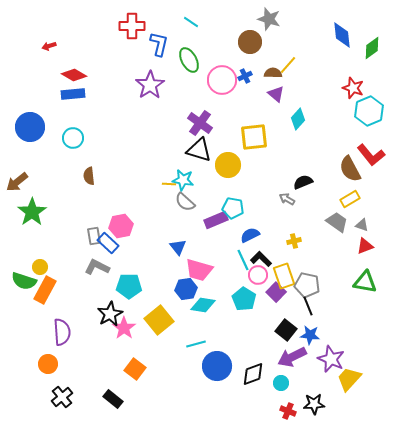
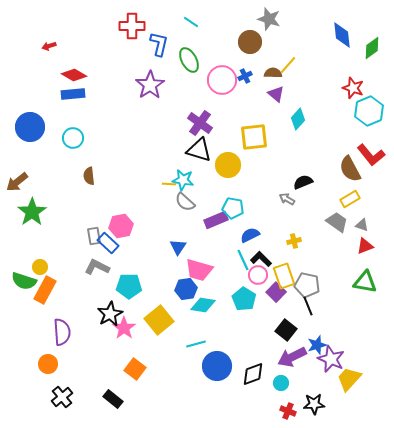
blue triangle at (178, 247): rotated 12 degrees clockwise
blue star at (310, 335): moved 7 px right, 10 px down; rotated 24 degrees counterclockwise
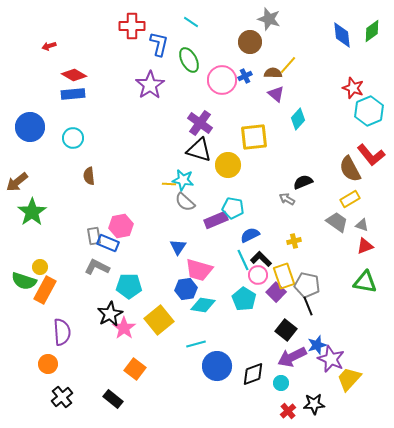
green diamond at (372, 48): moved 17 px up
blue rectangle at (108, 243): rotated 20 degrees counterclockwise
red cross at (288, 411): rotated 28 degrees clockwise
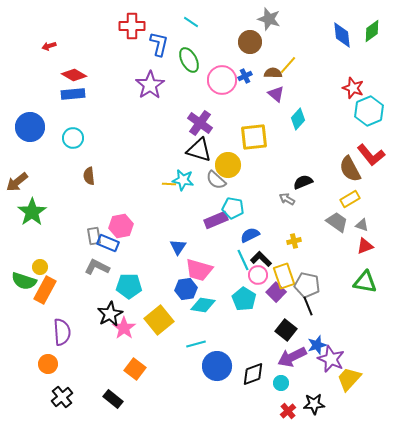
gray semicircle at (185, 202): moved 31 px right, 22 px up
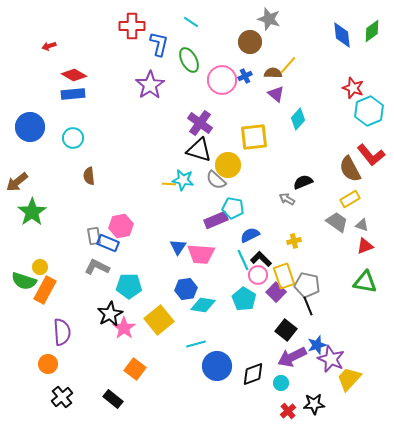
pink trapezoid at (199, 270): moved 2 px right, 16 px up; rotated 12 degrees counterclockwise
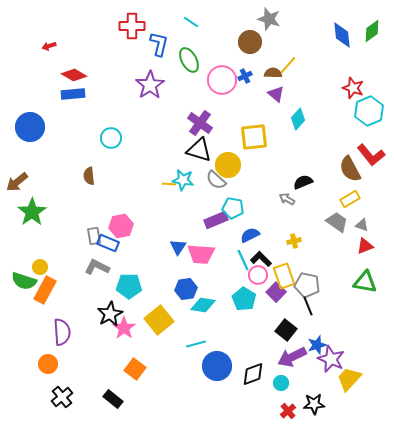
cyan circle at (73, 138): moved 38 px right
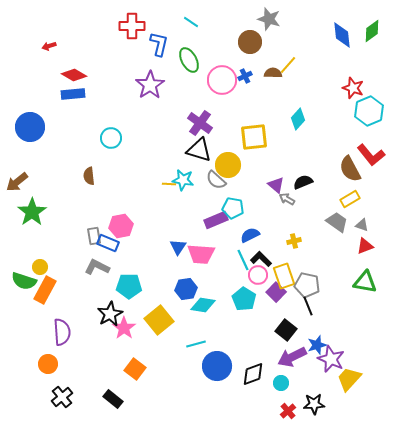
purple triangle at (276, 94): moved 91 px down
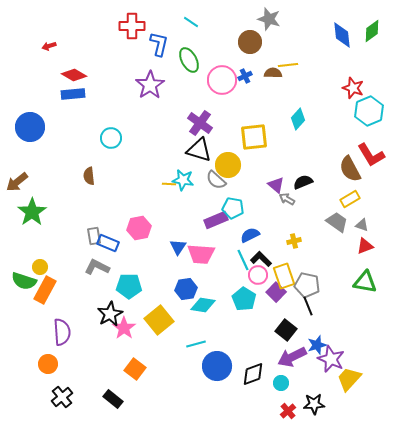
yellow line at (288, 65): rotated 42 degrees clockwise
red L-shape at (371, 155): rotated 8 degrees clockwise
pink hexagon at (121, 226): moved 18 px right, 2 px down
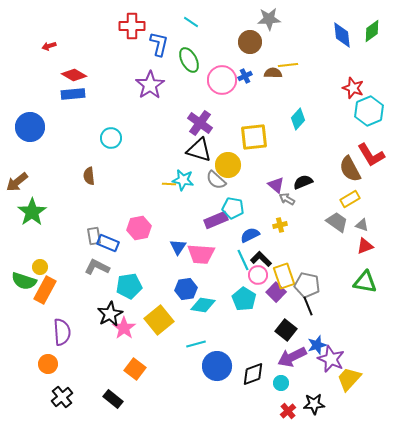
gray star at (269, 19): rotated 20 degrees counterclockwise
yellow cross at (294, 241): moved 14 px left, 16 px up
cyan pentagon at (129, 286): rotated 10 degrees counterclockwise
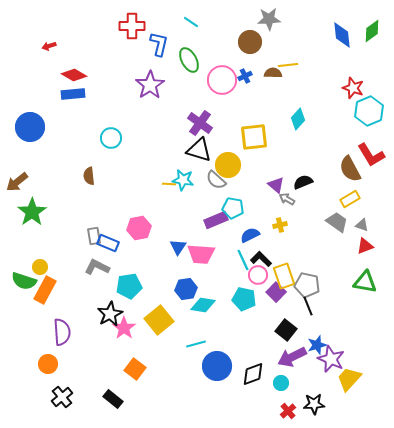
cyan pentagon at (244, 299): rotated 20 degrees counterclockwise
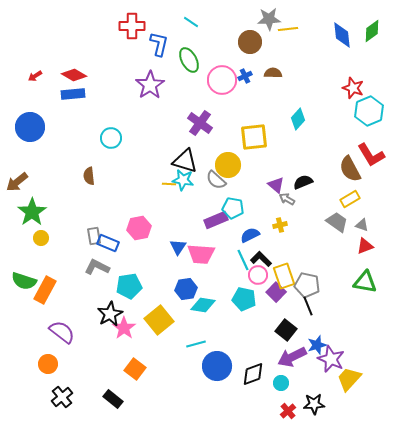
red arrow at (49, 46): moved 14 px left, 30 px down; rotated 16 degrees counterclockwise
yellow line at (288, 65): moved 36 px up
black triangle at (199, 150): moved 14 px left, 11 px down
yellow circle at (40, 267): moved 1 px right, 29 px up
purple semicircle at (62, 332): rotated 48 degrees counterclockwise
